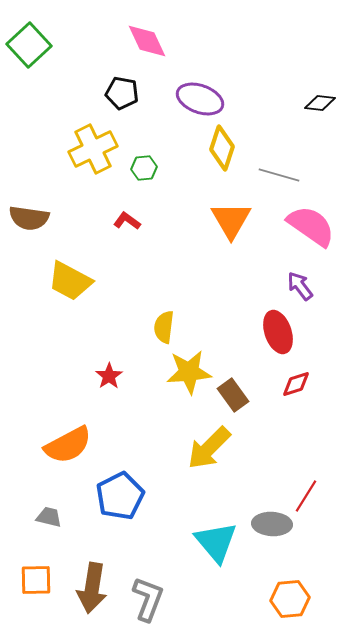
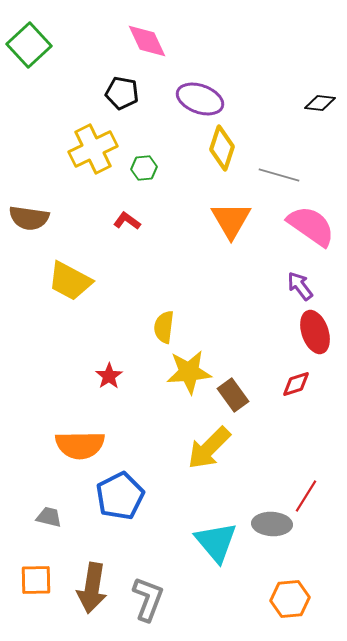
red ellipse: moved 37 px right
orange semicircle: moved 12 px right; rotated 27 degrees clockwise
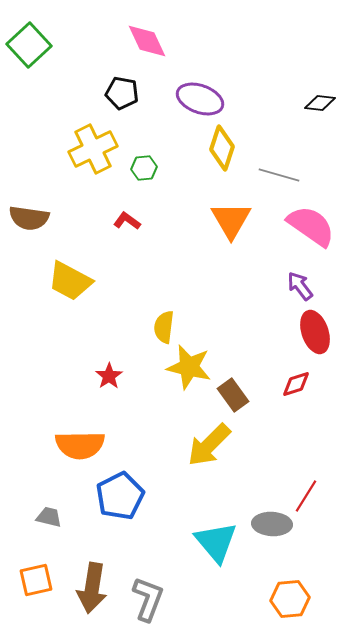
yellow star: moved 5 px up; rotated 18 degrees clockwise
yellow arrow: moved 3 px up
orange square: rotated 12 degrees counterclockwise
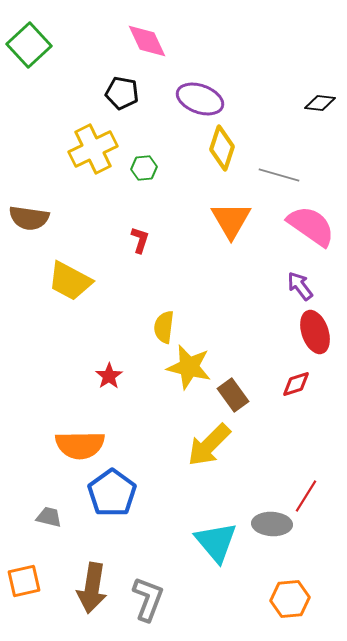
red L-shape: moved 13 px right, 19 px down; rotated 72 degrees clockwise
blue pentagon: moved 8 px left, 3 px up; rotated 9 degrees counterclockwise
orange square: moved 12 px left, 1 px down
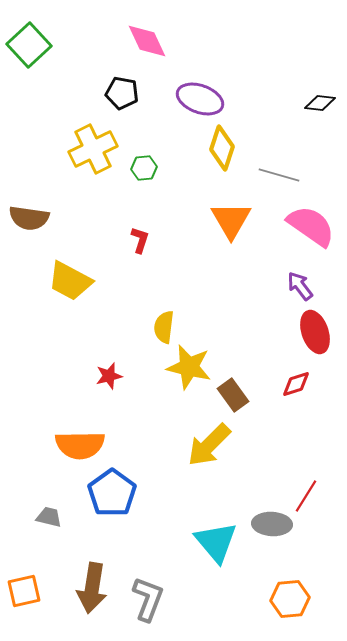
red star: rotated 20 degrees clockwise
orange square: moved 10 px down
